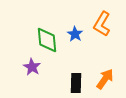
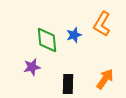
blue star: moved 1 px left, 1 px down; rotated 21 degrees clockwise
purple star: rotated 30 degrees clockwise
black rectangle: moved 8 px left, 1 px down
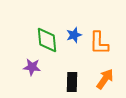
orange L-shape: moved 3 px left, 19 px down; rotated 30 degrees counterclockwise
purple star: rotated 18 degrees clockwise
black rectangle: moved 4 px right, 2 px up
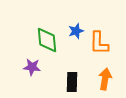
blue star: moved 2 px right, 4 px up
orange arrow: rotated 25 degrees counterclockwise
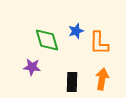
green diamond: rotated 12 degrees counterclockwise
orange arrow: moved 3 px left
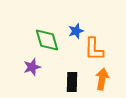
orange L-shape: moved 5 px left, 6 px down
purple star: rotated 24 degrees counterclockwise
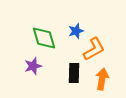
green diamond: moved 3 px left, 2 px up
orange L-shape: rotated 120 degrees counterclockwise
purple star: moved 1 px right, 1 px up
black rectangle: moved 2 px right, 9 px up
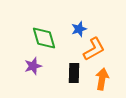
blue star: moved 3 px right, 2 px up
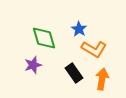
blue star: rotated 21 degrees counterclockwise
orange L-shape: rotated 60 degrees clockwise
purple star: moved 1 px up
black rectangle: rotated 36 degrees counterclockwise
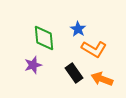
blue star: moved 1 px left
green diamond: rotated 12 degrees clockwise
orange arrow: rotated 80 degrees counterclockwise
